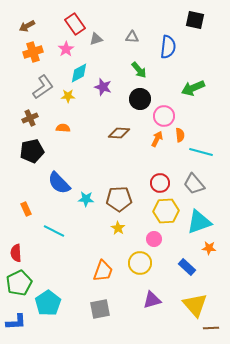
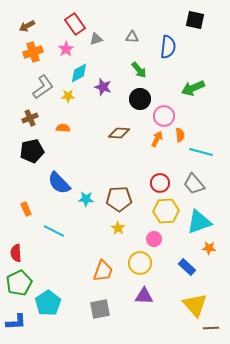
purple triangle at (152, 300): moved 8 px left, 4 px up; rotated 18 degrees clockwise
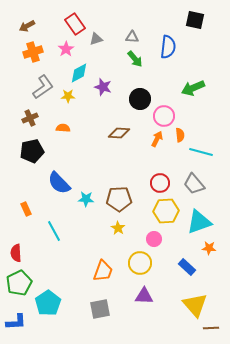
green arrow at (139, 70): moved 4 px left, 11 px up
cyan line at (54, 231): rotated 35 degrees clockwise
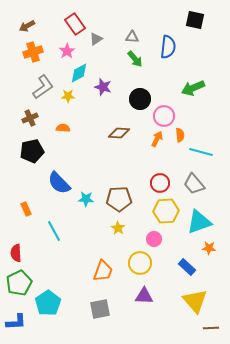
gray triangle at (96, 39): rotated 16 degrees counterclockwise
pink star at (66, 49): moved 1 px right, 2 px down
yellow triangle at (195, 305): moved 4 px up
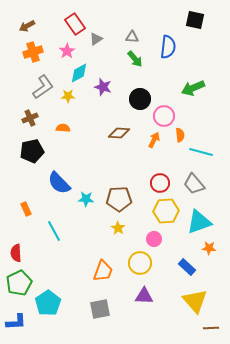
orange arrow at (157, 139): moved 3 px left, 1 px down
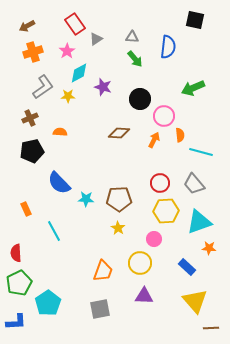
orange semicircle at (63, 128): moved 3 px left, 4 px down
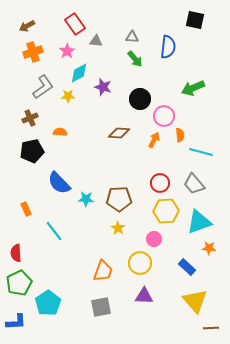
gray triangle at (96, 39): moved 2 px down; rotated 40 degrees clockwise
cyan line at (54, 231): rotated 10 degrees counterclockwise
gray square at (100, 309): moved 1 px right, 2 px up
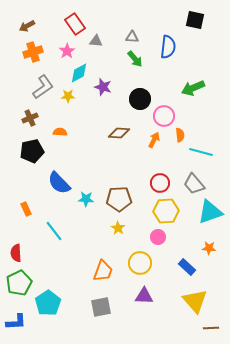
cyan triangle at (199, 222): moved 11 px right, 10 px up
pink circle at (154, 239): moved 4 px right, 2 px up
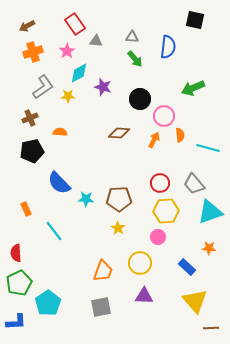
cyan line at (201, 152): moved 7 px right, 4 px up
